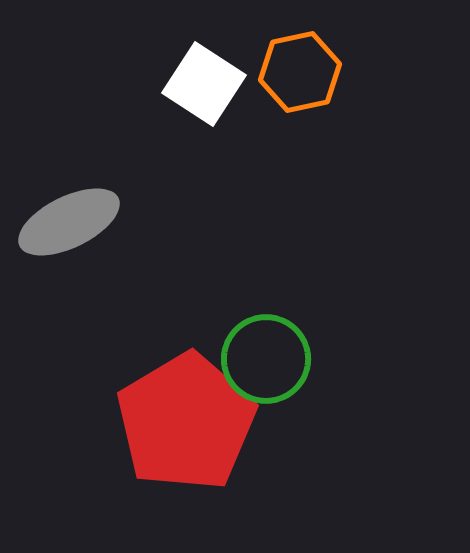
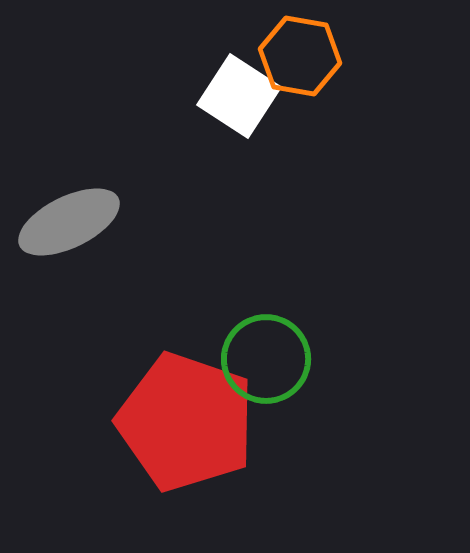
orange hexagon: moved 16 px up; rotated 22 degrees clockwise
white square: moved 35 px right, 12 px down
red pentagon: rotated 22 degrees counterclockwise
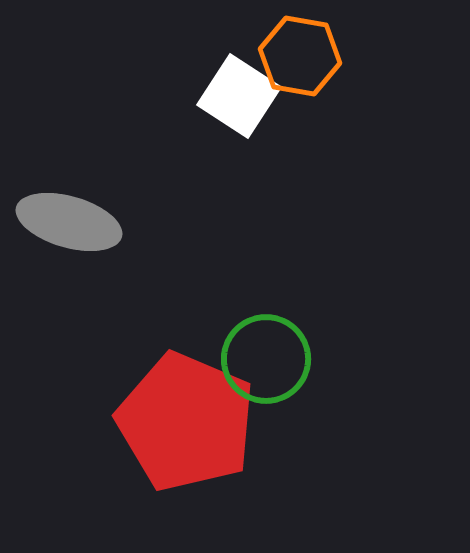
gray ellipse: rotated 42 degrees clockwise
red pentagon: rotated 4 degrees clockwise
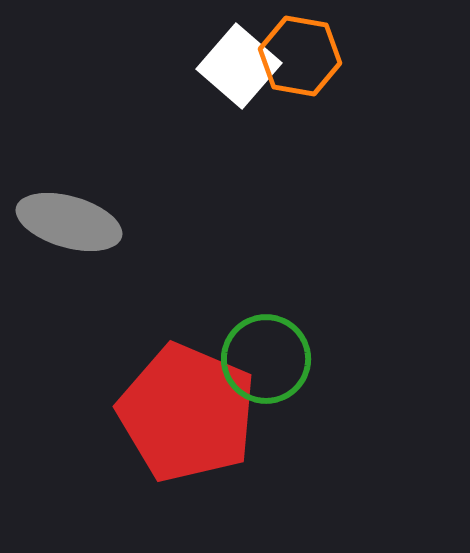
white square: moved 30 px up; rotated 8 degrees clockwise
red pentagon: moved 1 px right, 9 px up
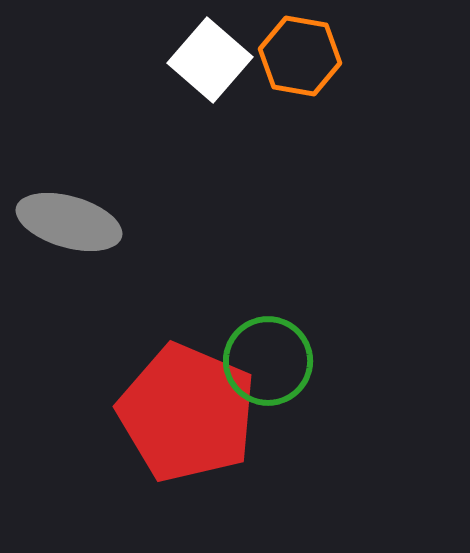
white square: moved 29 px left, 6 px up
green circle: moved 2 px right, 2 px down
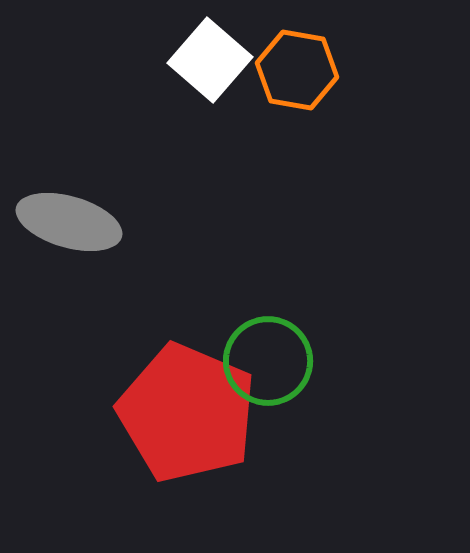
orange hexagon: moved 3 px left, 14 px down
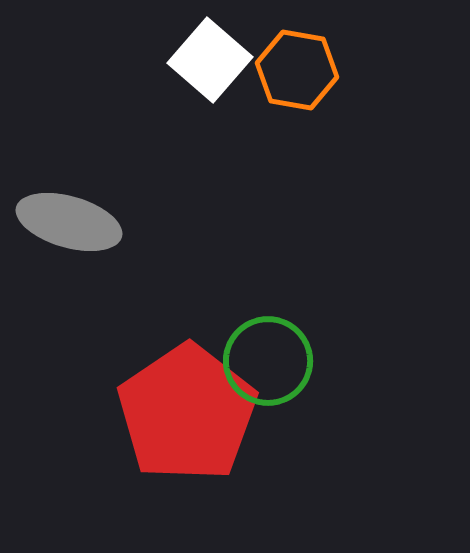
red pentagon: rotated 15 degrees clockwise
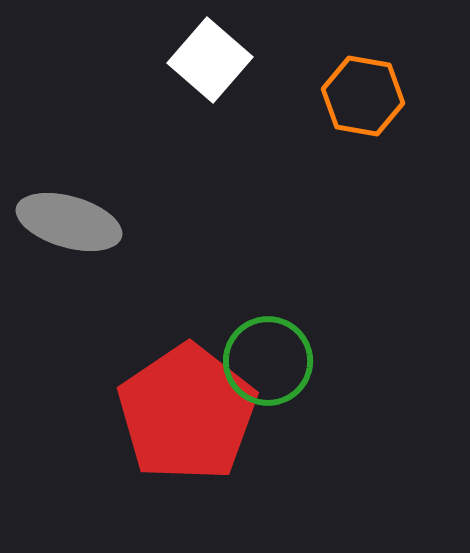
orange hexagon: moved 66 px right, 26 px down
